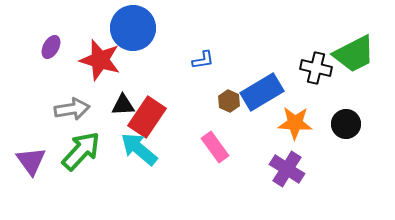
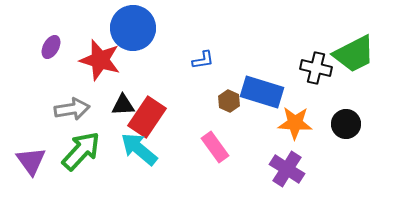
blue rectangle: rotated 48 degrees clockwise
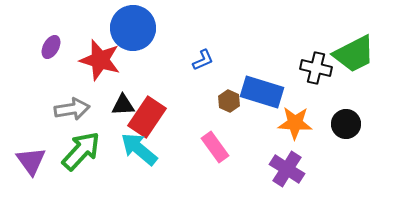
blue L-shape: rotated 15 degrees counterclockwise
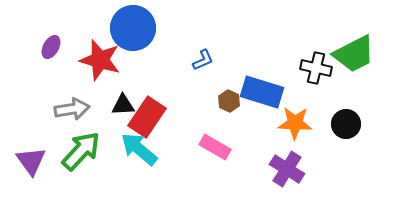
pink rectangle: rotated 24 degrees counterclockwise
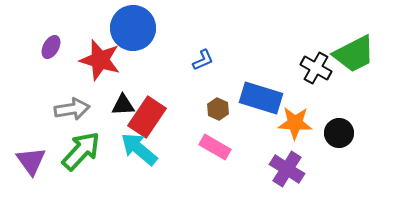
black cross: rotated 16 degrees clockwise
blue rectangle: moved 1 px left, 6 px down
brown hexagon: moved 11 px left, 8 px down
black circle: moved 7 px left, 9 px down
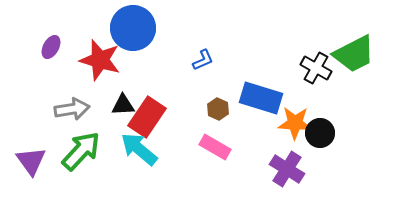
black circle: moved 19 px left
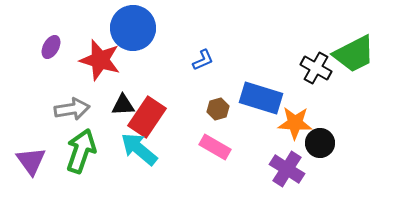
brown hexagon: rotated 20 degrees clockwise
black circle: moved 10 px down
green arrow: rotated 24 degrees counterclockwise
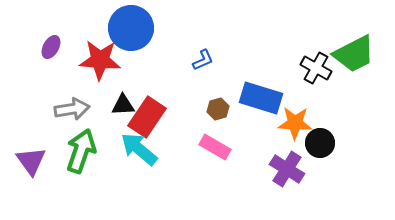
blue circle: moved 2 px left
red star: rotated 12 degrees counterclockwise
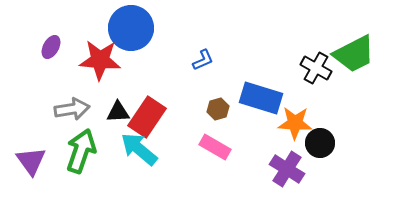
black triangle: moved 5 px left, 7 px down
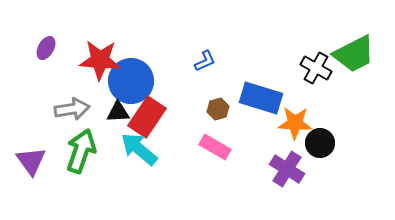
blue circle: moved 53 px down
purple ellipse: moved 5 px left, 1 px down
blue L-shape: moved 2 px right, 1 px down
